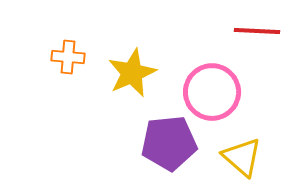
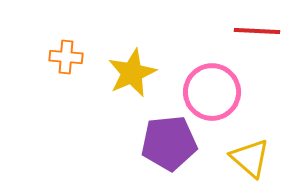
orange cross: moved 2 px left
yellow triangle: moved 8 px right, 1 px down
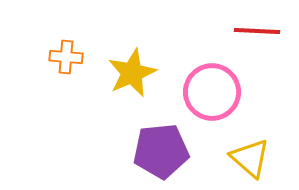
purple pentagon: moved 8 px left, 8 px down
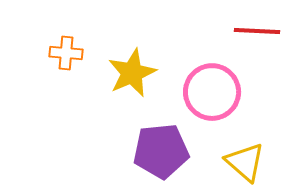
orange cross: moved 4 px up
yellow triangle: moved 5 px left, 4 px down
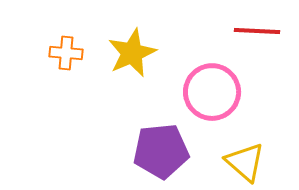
yellow star: moved 20 px up
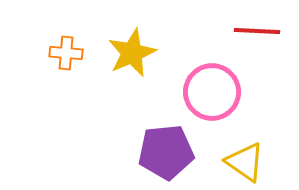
purple pentagon: moved 5 px right, 1 px down
yellow triangle: rotated 6 degrees counterclockwise
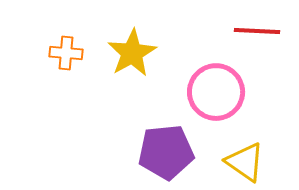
yellow star: rotated 6 degrees counterclockwise
pink circle: moved 4 px right
